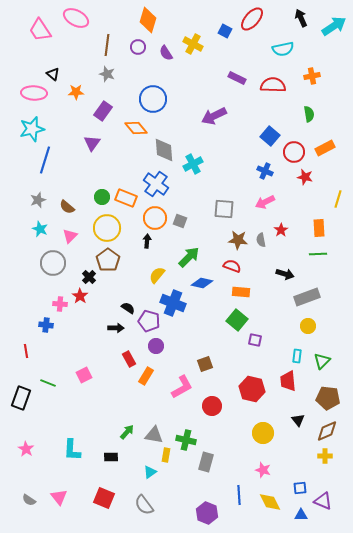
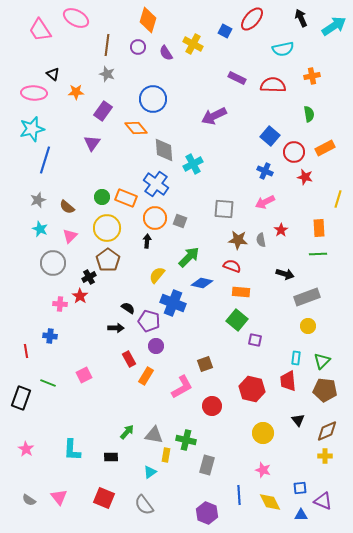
black cross at (89, 277): rotated 16 degrees clockwise
blue cross at (46, 325): moved 4 px right, 11 px down
cyan rectangle at (297, 356): moved 1 px left, 2 px down
brown pentagon at (328, 398): moved 3 px left, 8 px up
gray rectangle at (206, 462): moved 1 px right, 3 px down
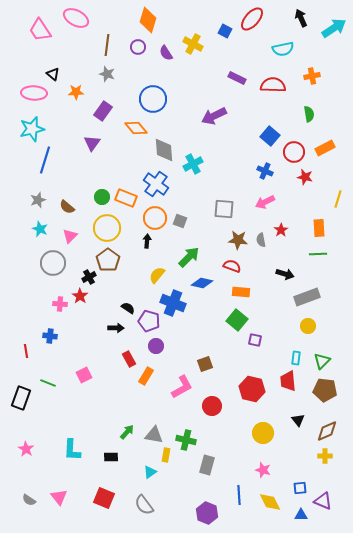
cyan arrow at (334, 26): moved 2 px down
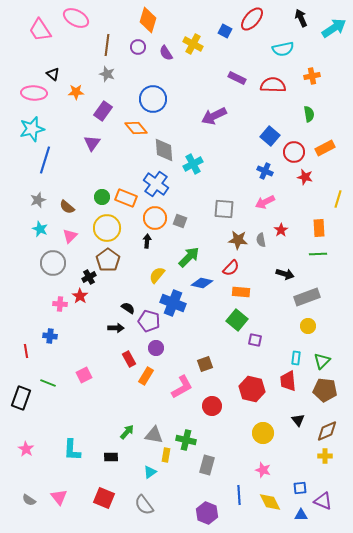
red semicircle at (232, 266): moved 1 px left, 2 px down; rotated 114 degrees clockwise
purple circle at (156, 346): moved 2 px down
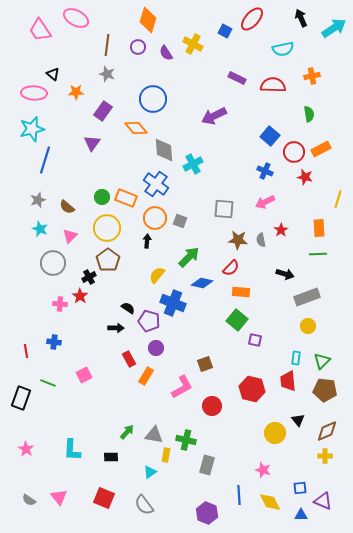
orange rectangle at (325, 148): moved 4 px left, 1 px down
blue cross at (50, 336): moved 4 px right, 6 px down
yellow circle at (263, 433): moved 12 px right
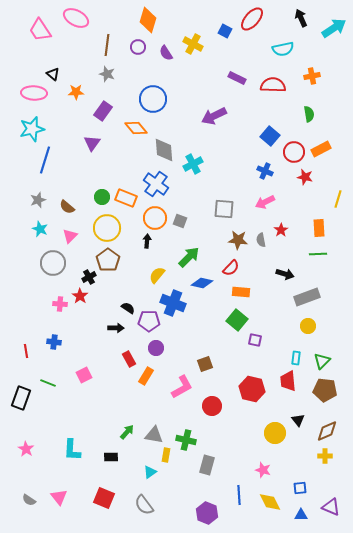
purple pentagon at (149, 321): rotated 15 degrees counterclockwise
purple triangle at (323, 501): moved 8 px right, 6 px down
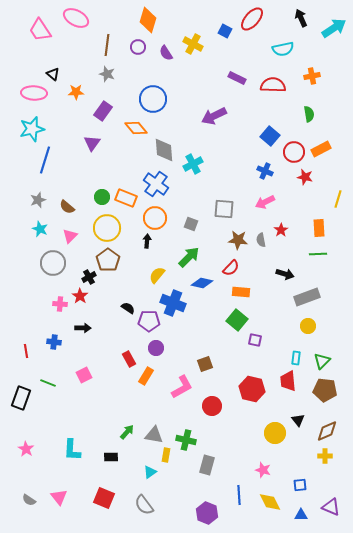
gray square at (180, 221): moved 11 px right, 3 px down
black arrow at (116, 328): moved 33 px left
blue square at (300, 488): moved 3 px up
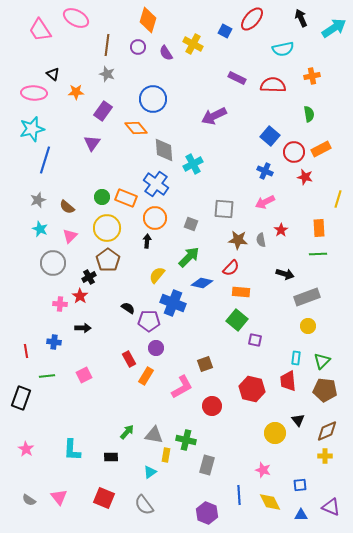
green line at (48, 383): moved 1 px left, 7 px up; rotated 28 degrees counterclockwise
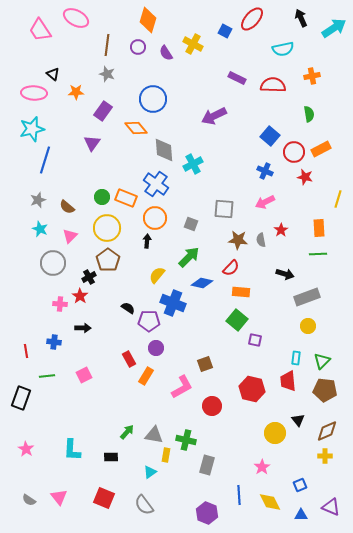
pink star at (263, 470): moved 1 px left, 3 px up; rotated 21 degrees clockwise
blue square at (300, 485): rotated 16 degrees counterclockwise
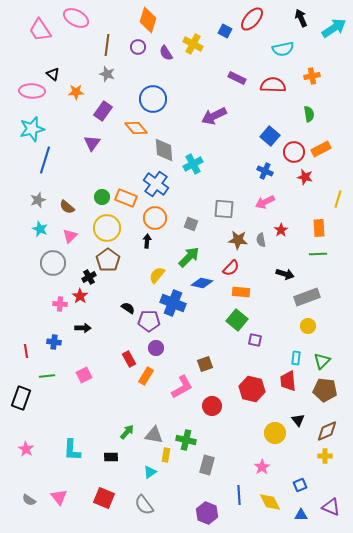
pink ellipse at (34, 93): moved 2 px left, 2 px up
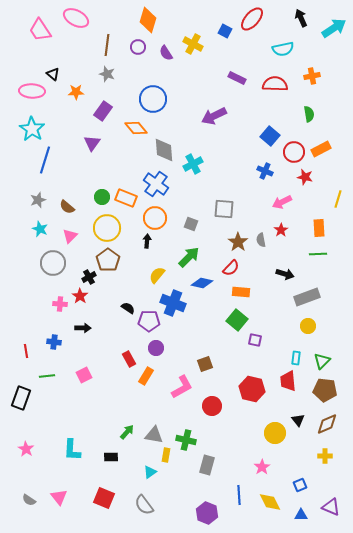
red semicircle at (273, 85): moved 2 px right, 1 px up
cyan star at (32, 129): rotated 25 degrees counterclockwise
pink arrow at (265, 202): moved 17 px right
brown star at (238, 240): moved 2 px down; rotated 30 degrees clockwise
brown diamond at (327, 431): moved 7 px up
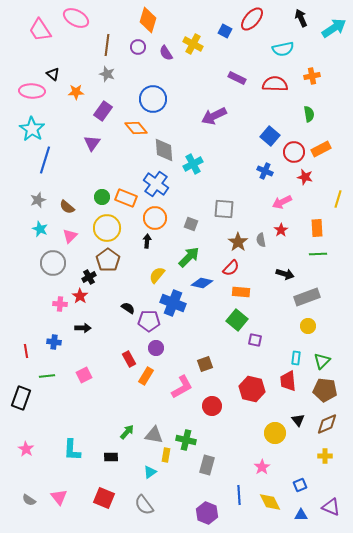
orange rectangle at (319, 228): moved 2 px left
